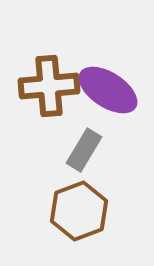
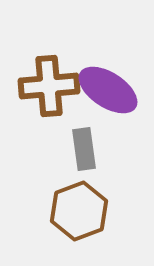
gray rectangle: moved 1 px up; rotated 39 degrees counterclockwise
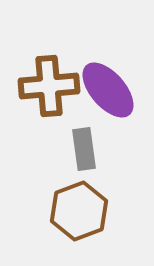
purple ellipse: rotated 16 degrees clockwise
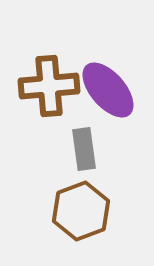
brown hexagon: moved 2 px right
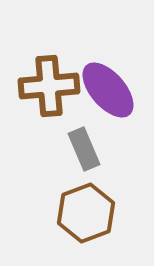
gray rectangle: rotated 15 degrees counterclockwise
brown hexagon: moved 5 px right, 2 px down
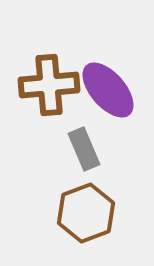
brown cross: moved 1 px up
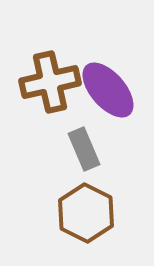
brown cross: moved 1 px right, 3 px up; rotated 8 degrees counterclockwise
brown hexagon: rotated 12 degrees counterclockwise
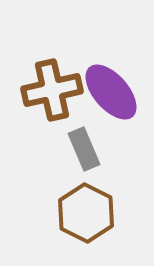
brown cross: moved 2 px right, 8 px down
purple ellipse: moved 3 px right, 2 px down
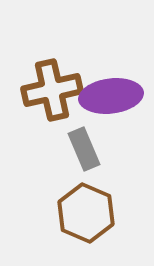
purple ellipse: moved 4 px down; rotated 56 degrees counterclockwise
brown hexagon: rotated 4 degrees counterclockwise
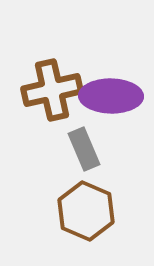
purple ellipse: rotated 8 degrees clockwise
brown hexagon: moved 2 px up
